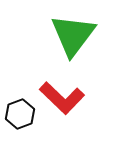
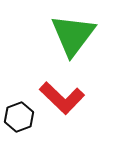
black hexagon: moved 1 px left, 3 px down
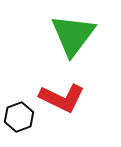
red L-shape: rotated 18 degrees counterclockwise
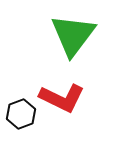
black hexagon: moved 2 px right, 3 px up
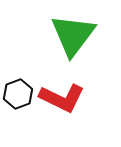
black hexagon: moved 3 px left, 20 px up
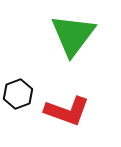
red L-shape: moved 5 px right, 13 px down; rotated 6 degrees counterclockwise
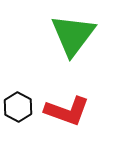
black hexagon: moved 13 px down; rotated 12 degrees counterclockwise
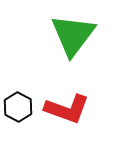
red L-shape: moved 2 px up
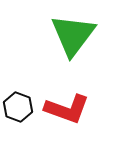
black hexagon: rotated 8 degrees counterclockwise
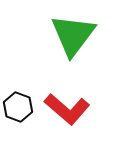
red L-shape: rotated 21 degrees clockwise
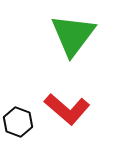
black hexagon: moved 15 px down
